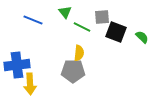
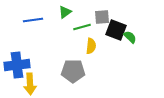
green triangle: rotated 32 degrees clockwise
blue line: rotated 30 degrees counterclockwise
green line: rotated 42 degrees counterclockwise
black square: moved 2 px up
green semicircle: moved 12 px left
yellow semicircle: moved 12 px right, 7 px up
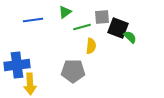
black square: moved 2 px right, 2 px up
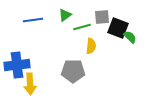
green triangle: moved 3 px down
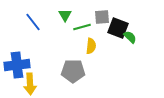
green triangle: rotated 24 degrees counterclockwise
blue line: moved 2 px down; rotated 60 degrees clockwise
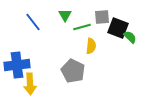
gray pentagon: rotated 25 degrees clockwise
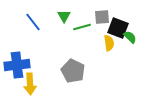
green triangle: moved 1 px left, 1 px down
yellow semicircle: moved 18 px right, 3 px up; rotated 14 degrees counterclockwise
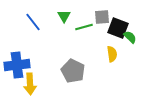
green line: moved 2 px right
yellow semicircle: moved 3 px right, 11 px down
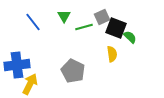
gray square: rotated 21 degrees counterclockwise
black square: moved 2 px left
yellow arrow: rotated 150 degrees counterclockwise
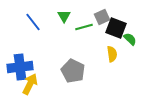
green semicircle: moved 2 px down
blue cross: moved 3 px right, 2 px down
